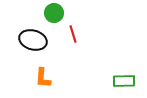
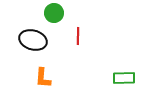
red line: moved 5 px right, 2 px down; rotated 18 degrees clockwise
green rectangle: moved 3 px up
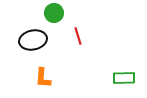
red line: rotated 18 degrees counterclockwise
black ellipse: rotated 28 degrees counterclockwise
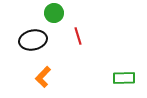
orange L-shape: moved 1 px up; rotated 40 degrees clockwise
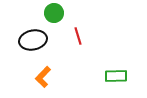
green rectangle: moved 8 px left, 2 px up
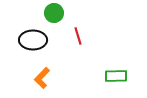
black ellipse: rotated 12 degrees clockwise
orange L-shape: moved 1 px left, 1 px down
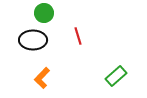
green circle: moved 10 px left
green rectangle: rotated 40 degrees counterclockwise
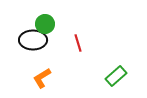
green circle: moved 1 px right, 11 px down
red line: moved 7 px down
orange L-shape: rotated 15 degrees clockwise
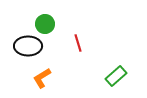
black ellipse: moved 5 px left, 6 px down
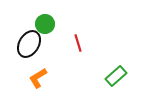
black ellipse: moved 1 px right, 2 px up; rotated 60 degrees counterclockwise
orange L-shape: moved 4 px left
